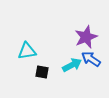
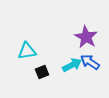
purple star: rotated 20 degrees counterclockwise
blue arrow: moved 1 px left, 3 px down
black square: rotated 32 degrees counterclockwise
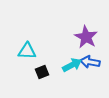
cyan triangle: rotated 12 degrees clockwise
blue arrow: rotated 24 degrees counterclockwise
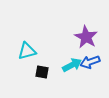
cyan triangle: rotated 18 degrees counterclockwise
blue arrow: rotated 30 degrees counterclockwise
black square: rotated 32 degrees clockwise
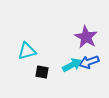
blue arrow: moved 1 px left
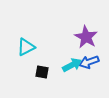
cyan triangle: moved 1 px left, 4 px up; rotated 12 degrees counterclockwise
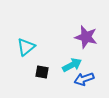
purple star: rotated 15 degrees counterclockwise
cyan triangle: rotated 12 degrees counterclockwise
blue arrow: moved 5 px left, 17 px down
